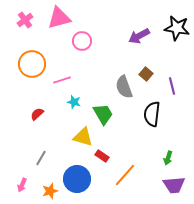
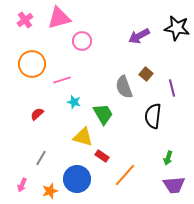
purple line: moved 2 px down
black semicircle: moved 1 px right, 2 px down
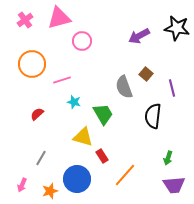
red rectangle: rotated 24 degrees clockwise
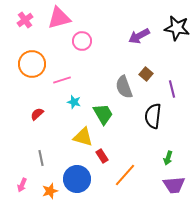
purple line: moved 1 px down
gray line: rotated 42 degrees counterclockwise
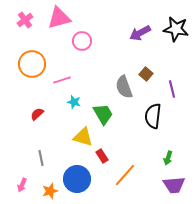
black star: moved 1 px left, 1 px down
purple arrow: moved 1 px right, 3 px up
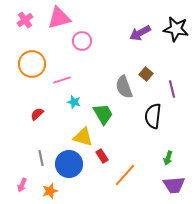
blue circle: moved 8 px left, 15 px up
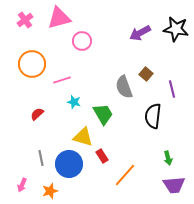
green arrow: rotated 32 degrees counterclockwise
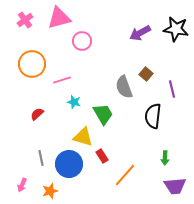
green arrow: moved 3 px left; rotated 16 degrees clockwise
purple trapezoid: moved 1 px right, 1 px down
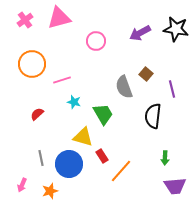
pink circle: moved 14 px right
orange line: moved 4 px left, 4 px up
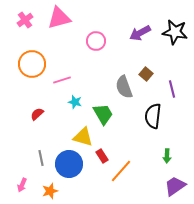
black star: moved 1 px left, 3 px down
cyan star: moved 1 px right
green arrow: moved 2 px right, 2 px up
purple trapezoid: rotated 150 degrees clockwise
